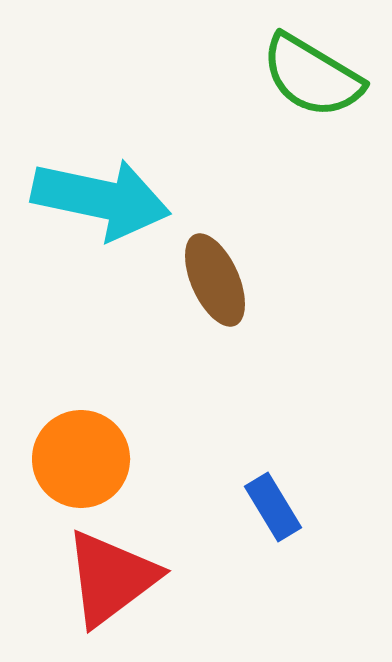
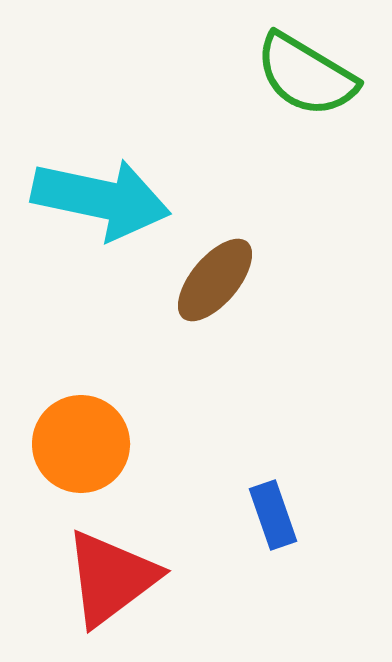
green semicircle: moved 6 px left, 1 px up
brown ellipse: rotated 64 degrees clockwise
orange circle: moved 15 px up
blue rectangle: moved 8 px down; rotated 12 degrees clockwise
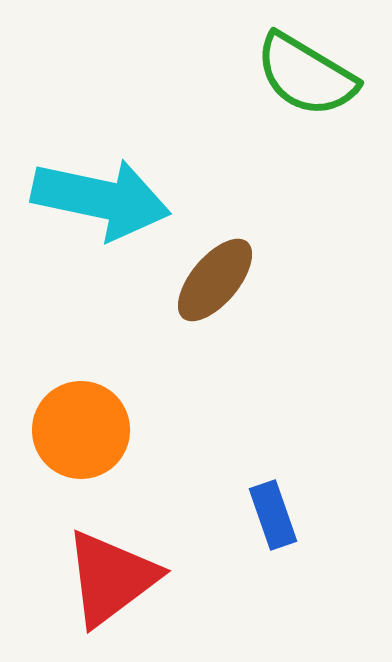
orange circle: moved 14 px up
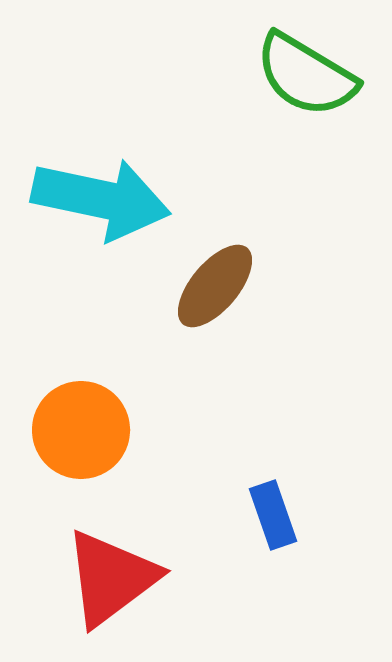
brown ellipse: moved 6 px down
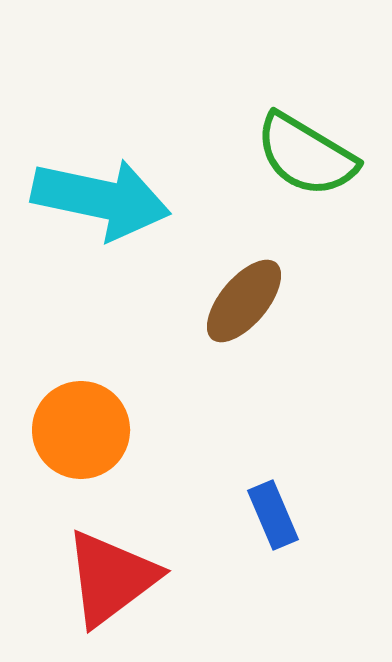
green semicircle: moved 80 px down
brown ellipse: moved 29 px right, 15 px down
blue rectangle: rotated 4 degrees counterclockwise
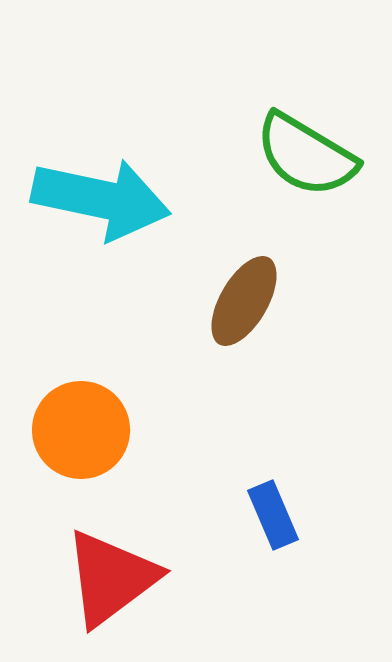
brown ellipse: rotated 10 degrees counterclockwise
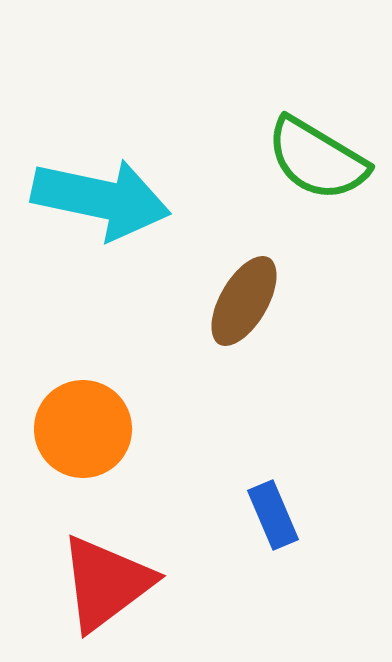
green semicircle: moved 11 px right, 4 px down
orange circle: moved 2 px right, 1 px up
red triangle: moved 5 px left, 5 px down
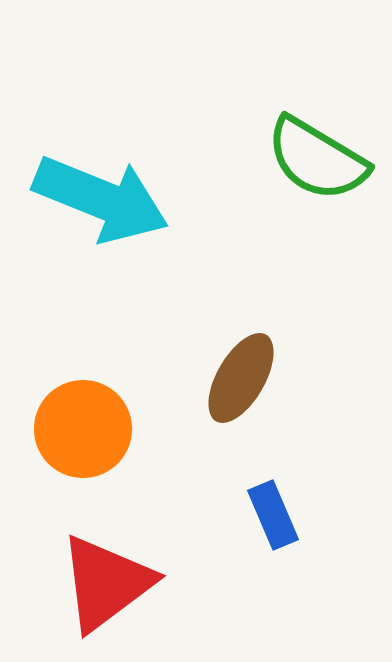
cyan arrow: rotated 10 degrees clockwise
brown ellipse: moved 3 px left, 77 px down
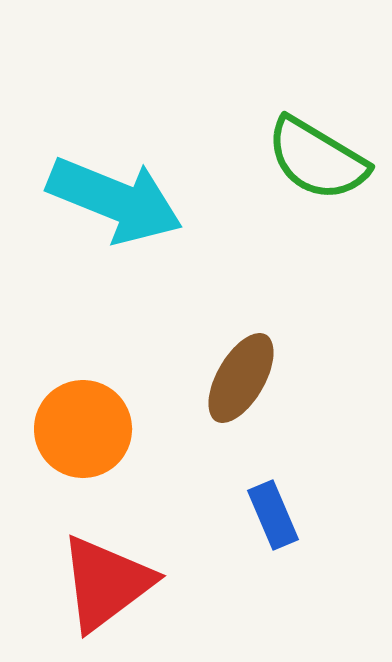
cyan arrow: moved 14 px right, 1 px down
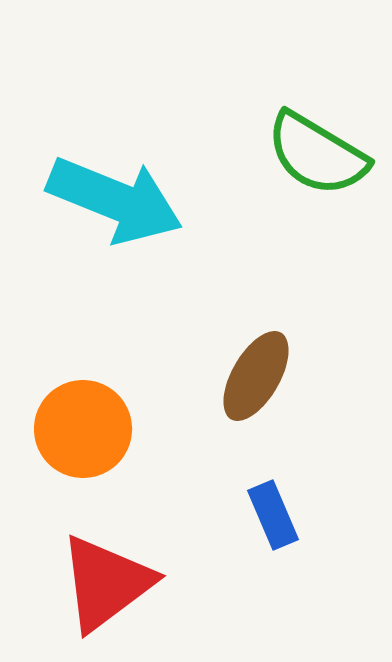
green semicircle: moved 5 px up
brown ellipse: moved 15 px right, 2 px up
